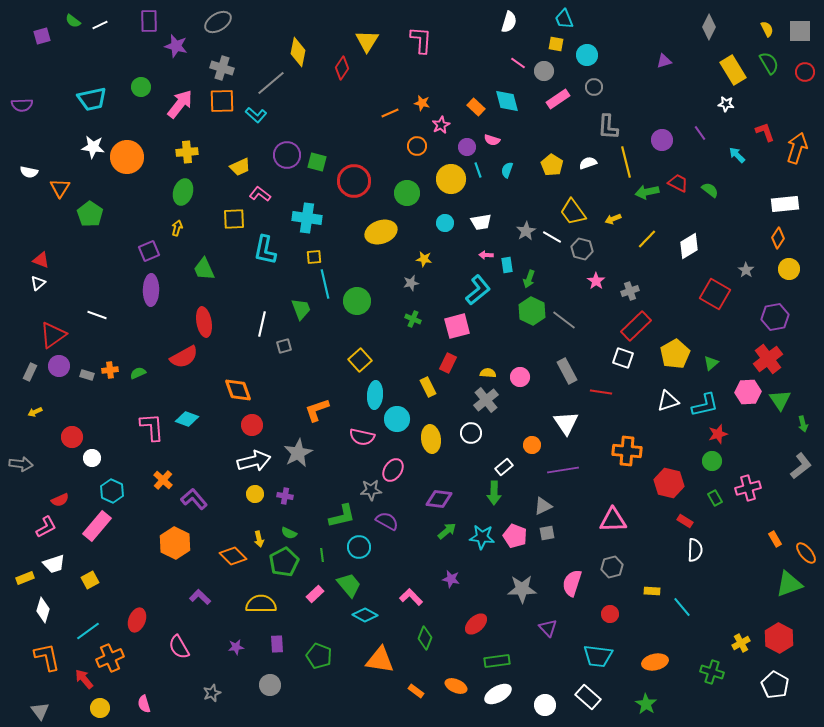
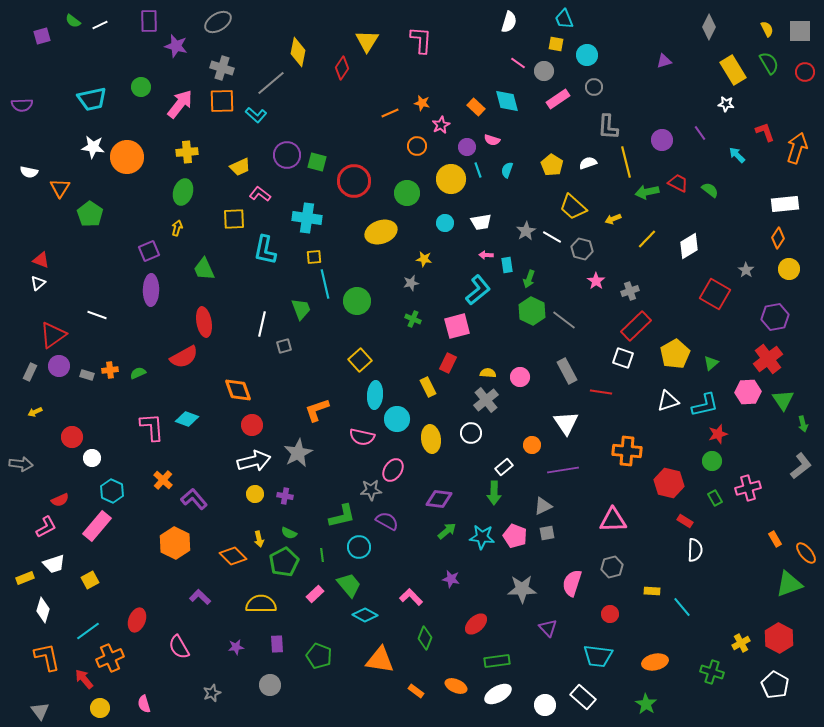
yellow trapezoid at (573, 212): moved 5 px up; rotated 12 degrees counterclockwise
green triangle at (780, 400): moved 3 px right
white rectangle at (588, 697): moved 5 px left
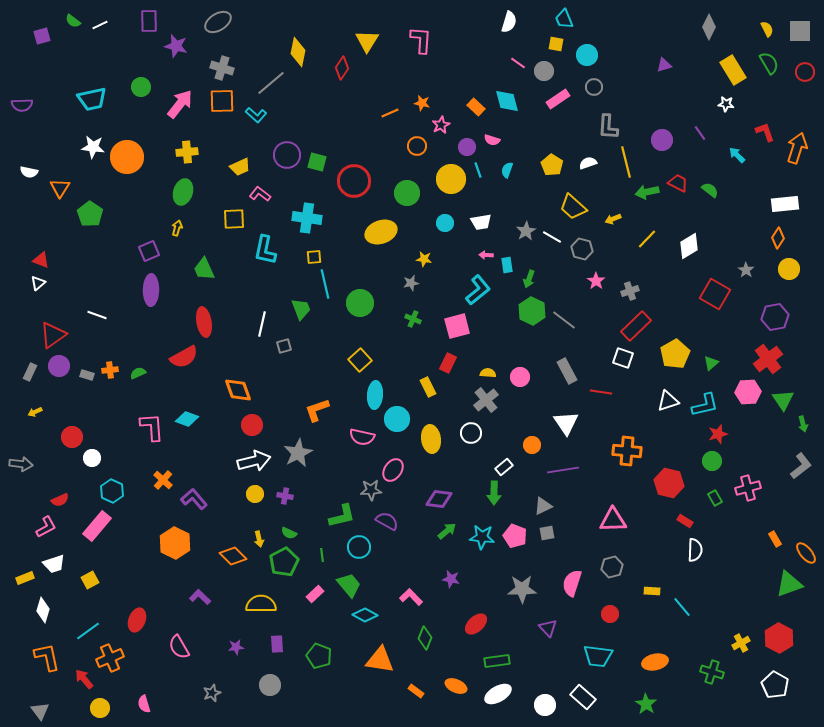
purple triangle at (664, 61): moved 4 px down
green circle at (357, 301): moved 3 px right, 2 px down
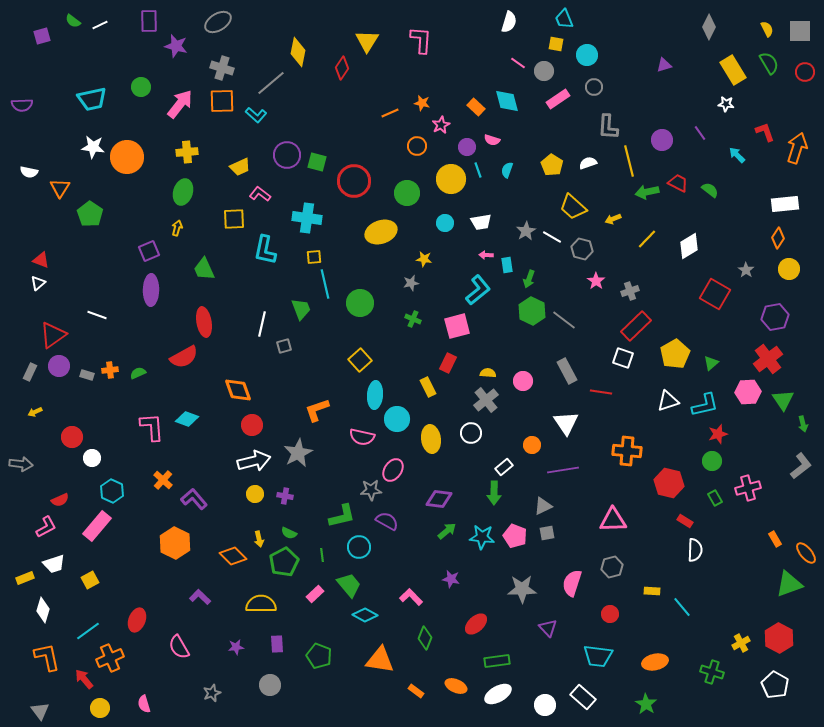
yellow line at (626, 162): moved 3 px right, 1 px up
pink circle at (520, 377): moved 3 px right, 4 px down
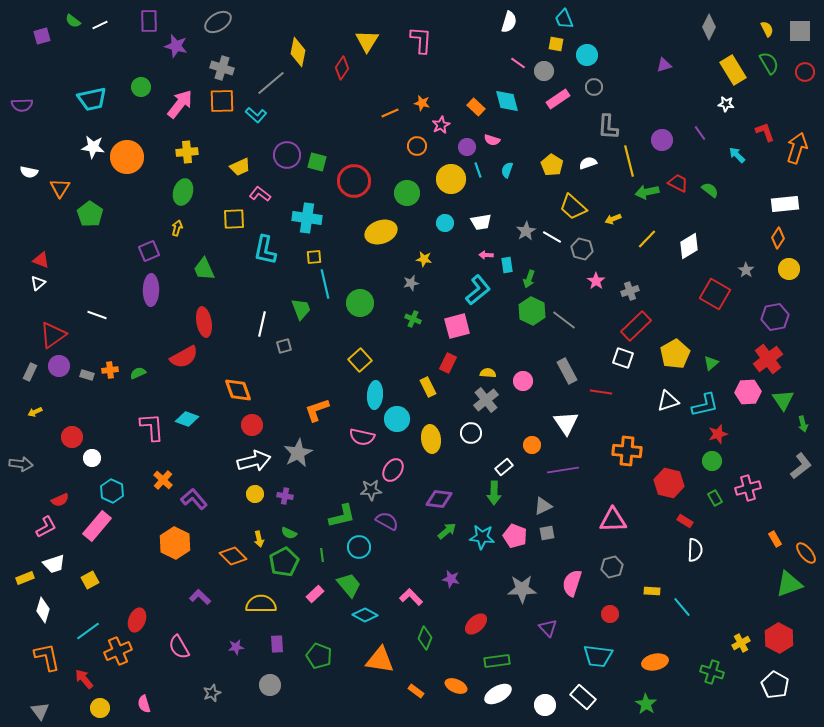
orange cross at (110, 658): moved 8 px right, 7 px up
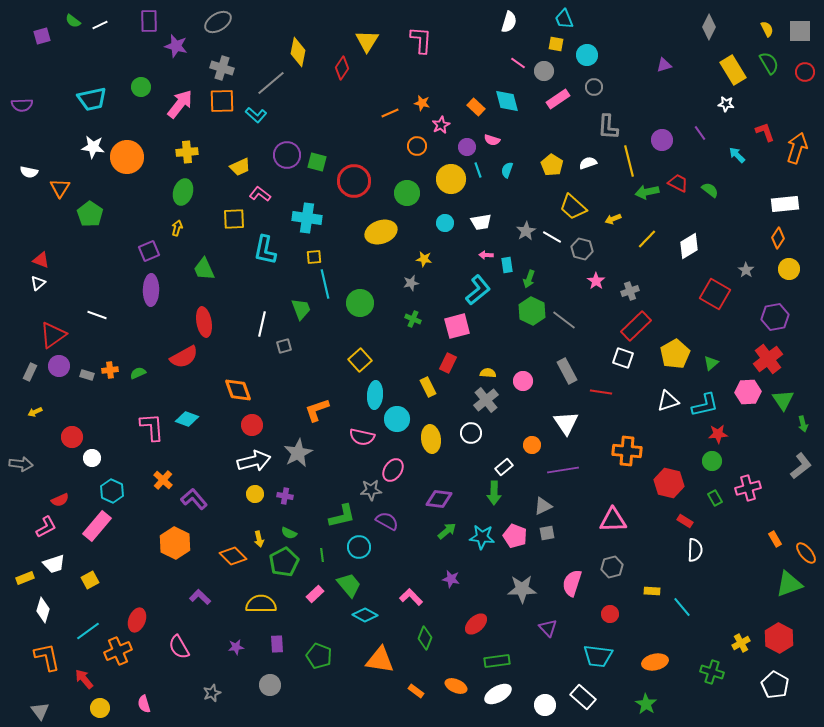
red star at (718, 434): rotated 12 degrees clockwise
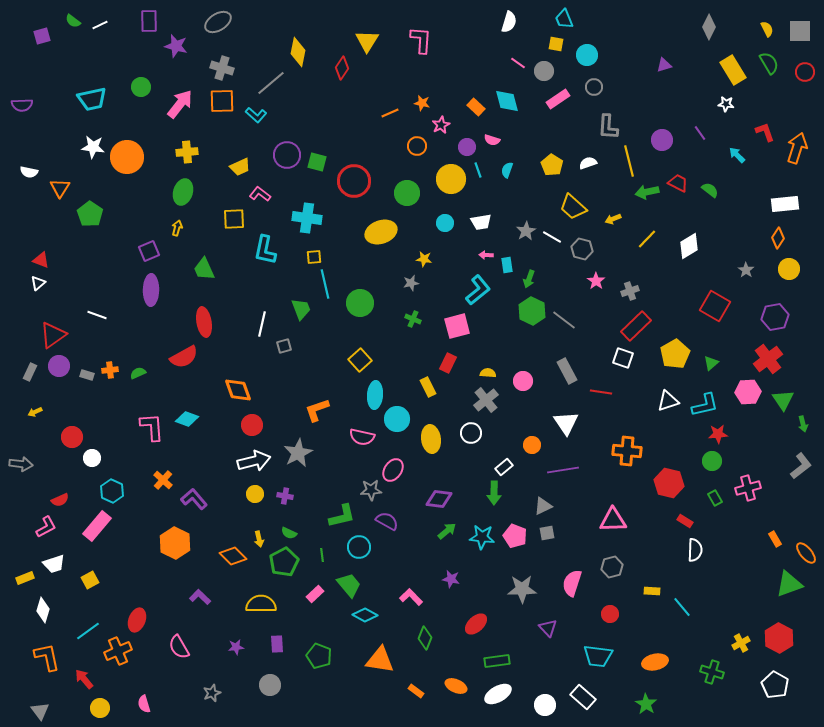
red square at (715, 294): moved 12 px down
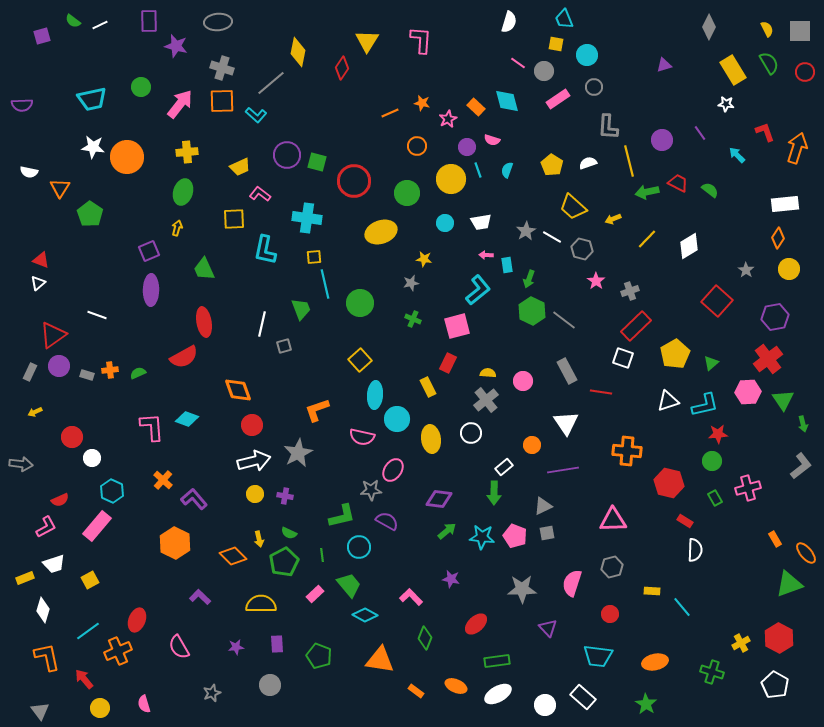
gray ellipse at (218, 22): rotated 28 degrees clockwise
pink star at (441, 125): moved 7 px right, 6 px up
red square at (715, 306): moved 2 px right, 5 px up; rotated 12 degrees clockwise
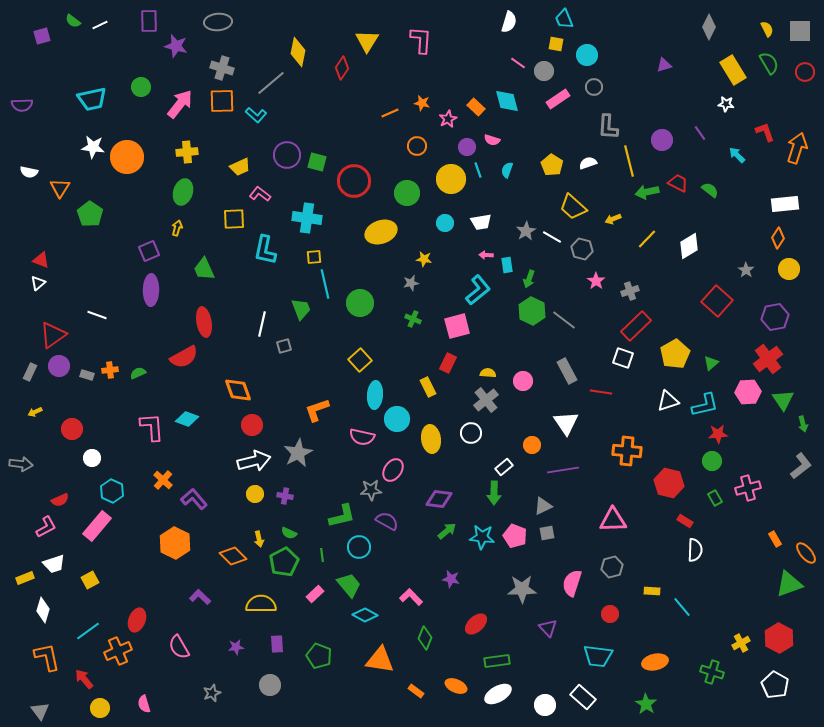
red circle at (72, 437): moved 8 px up
